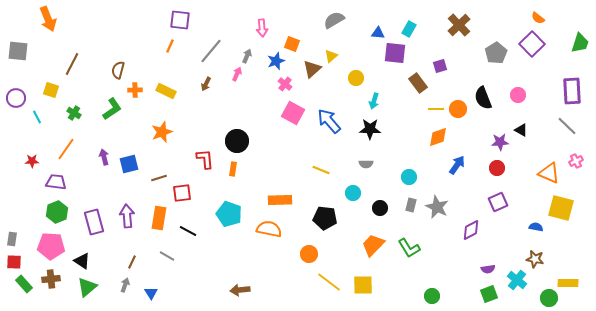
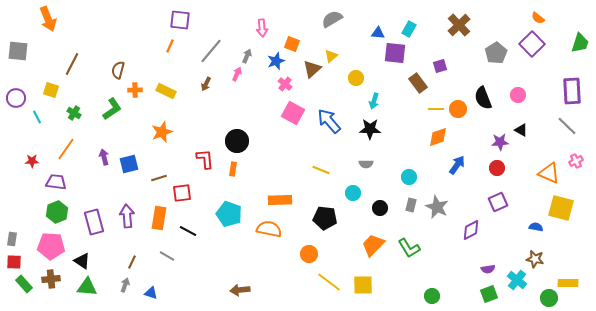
gray semicircle at (334, 20): moved 2 px left, 1 px up
green triangle at (87, 287): rotated 45 degrees clockwise
blue triangle at (151, 293): rotated 40 degrees counterclockwise
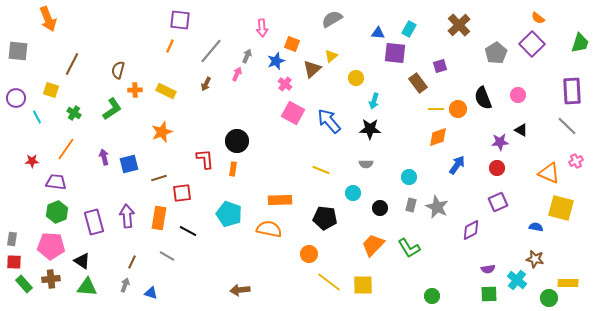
green square at (489, 294): rotated 18 degrees clockwise
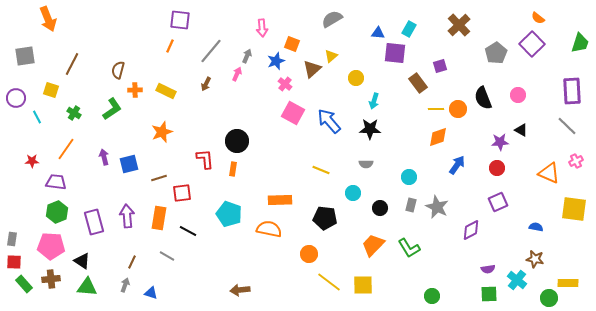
gray square at (18, 51): moved 7 px right, 5 px down; rotated 15 degrees counterclockwise
yellow square at (561, 208): moved 13 px right, 1 px down; rotated 8 degrees counterclockwise
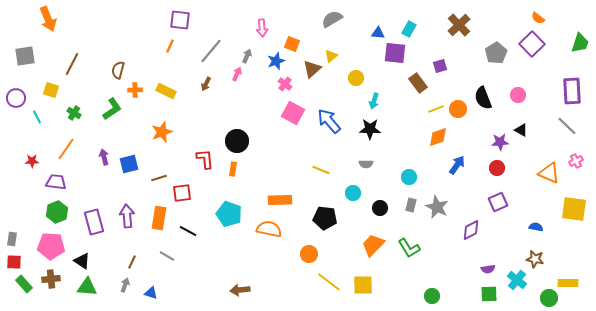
yellow line at (436, 109): rotated 21 degrees counterclockwise
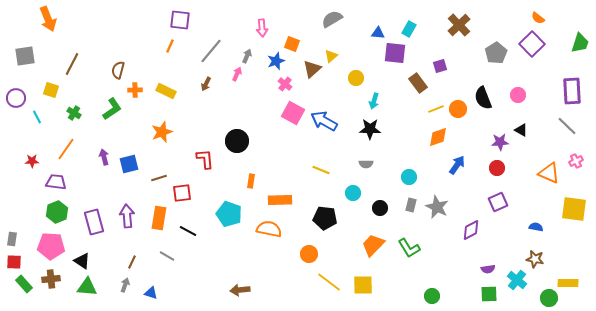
blue arrow at (329, 121): moved 5 px left; rotated 20 degrees counterclockwise
orange rectangle at (233, 169): moved 18 px right, 12 px down
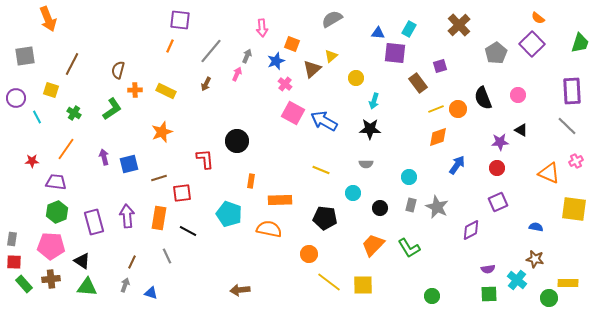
gray line at (167, 256): rotated 35 degrees clockwise
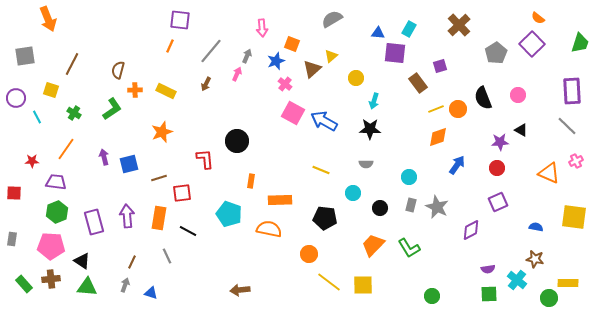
yellow square at (574, 209): moved 8 px down
red square at (14, 262): moved 69 px up
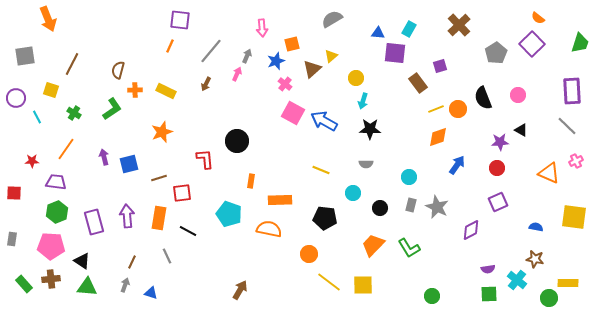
orange square at (292, 44): rotated 35 degrees counterclockwise
cyan arrow at (374, 101): moved 11 px left
brown arrow at (240, 290): rotated 126 degrees clockwise
